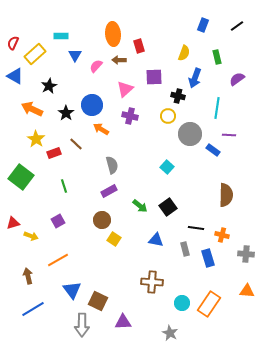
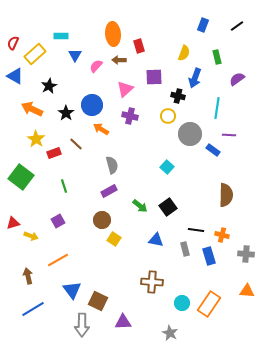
black line at (196, 228): moved 2 px down
blue rectangle at (208, 258): moved 1 px right, 2 px up
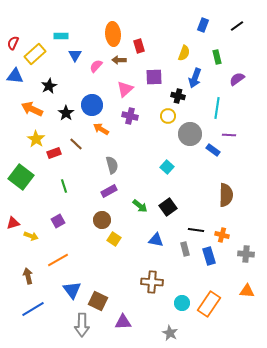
blue triangle at (15, 76): rotated 24 degrees counterclockwise
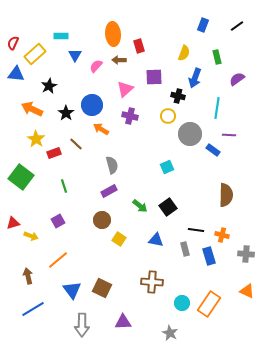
blue triangle at (15, 76): moved 1 px right, 2 px up
cyan square at (167, 167): rotated 24 degrees clockwise
yellow square at (114, 239): moved 5 px right
orange line at (58, 260): rotated 10 degrees counterclockwise
orange triangle at (247, 291): rotated 21 degrees clockwise
brown square at (98, 301): moved 4 px right, 13 px up
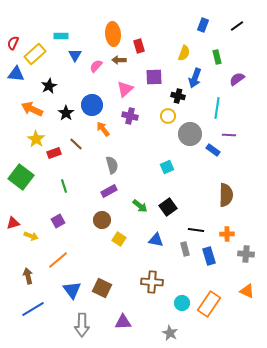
orange arrow at (101, 129): moved 2 px right; rotated 21 degrees clockwise
orange cross at (222, 235): moved 5 px right, 1 px up; rotated 16 degrees counterclockwise
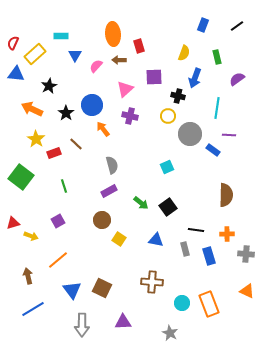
green arrow at (140, 206): moved 1 px right, 3 px up
orange rectangle at (209, 304): rotated 55 degrees counterclockwise
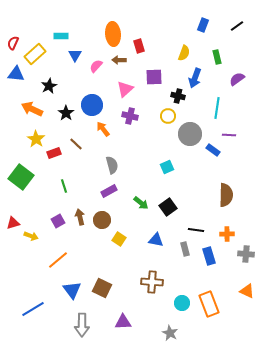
brown arrow at (28, 276): moved 52 px right, 59 px up
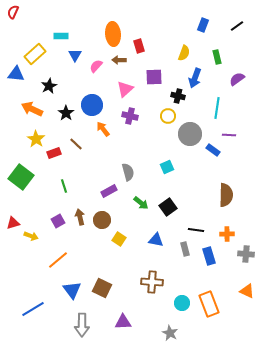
red semicircle at (13, 43): moved 31 px up
gray semicircle at (112, 165): moved 16 px right, 7 px down
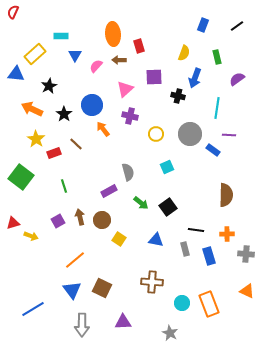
black star at (66, 113): moved 2 px left, 1 px down
yellow circle at (168, 116): moved 12 px left, 18 px down
orange line at (58, 260): moved 17 px right
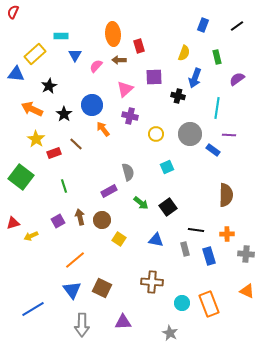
yellow arrow at (31, 236): rotated 136 degrees clockwise
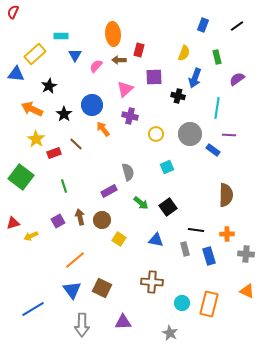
red rectangle at (139, 46): moved 4 px down; rotated 32 degrees clockwise
orange rectangle at (209, 304): rotated 35 degrees clockwise
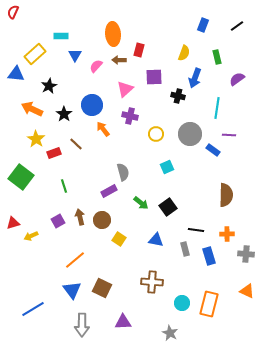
gray semicircle at (128, 172): moved 5 px left
